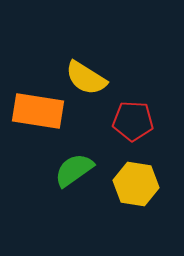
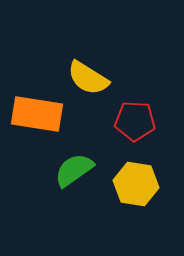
yellow semicircle: moved 2 px right
orange rectangle: moved 1 px left, 3 px down
red pentagon: moved 2 px right
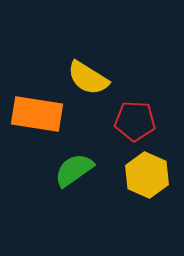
yellow hexagon: moved 11 px right, 9 px up; rotated 15 degrees clockwise
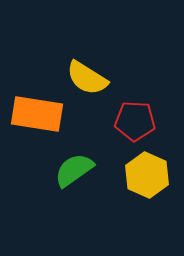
yellow semicircle: moved 1 px left
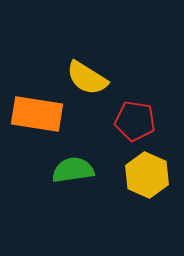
red pentagon: rotated 6 degrees clockwise
green semicircle: moved 1 px left; rotated 27 degrees clockwise
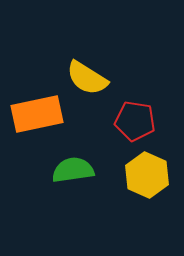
orange rectangle: rotated 21 degrees counterclockwise
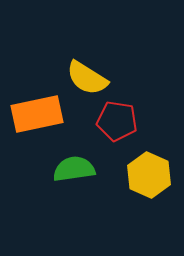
red pentagon: moved 18 px left
green semicircle: moved 1 px right, 1 px up
yellow hexagon: moved 2 px right
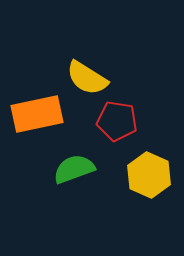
green semicircle: rotated 12 degrees counterclockwise
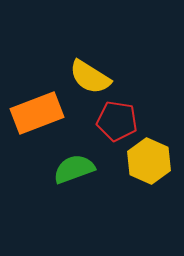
yellow semicircle: moved 3 px right, 1 px up
orange rectangle: moved 1 px up; rotated 9 degrees counterclockwise
yellow hexagon: moved 14 px up
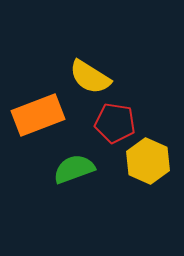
orange rectangle: moved 1 px right, 2 px down
red pentagon: moved 2 px left, 2 px down
yellow hexagon: moved 1 px left
